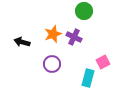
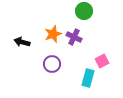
pink square: moved 1 px left, 1 px up
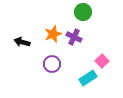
green circle: moved 1 px left, 1 px down
pink square: rotated 16 degrees counterclockwise
cyan rectangle: rotated 42 degrees clockwise
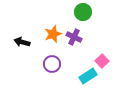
cyan rectangle: moved 2 px up
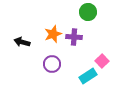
green circle: moved 5 px right
purple cross: rotated 21 degrees counterclockwise
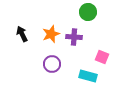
orange star: moved 2 px left
black arrow: moved 8 px up; rotated 49 degrees clockwise
pink square: moved 4 px up; rotated 24 degrees counterclockwise
cyan rectangle: rotated 48 degrees clockwise
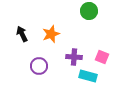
green circle: moved 1 px right, 1 px up
purple cross: moved 20 px down
purple circle: moved 13 px left, 2 px down
